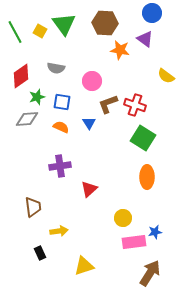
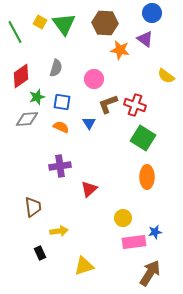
yellow square: moved 9 px up
gray semicircle: rotated 84 degrees counterclockwise
pink circle: moved 2 px right, 2 px up
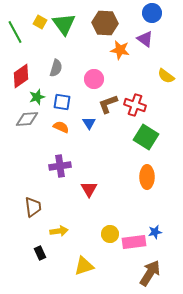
green square: moved 3 px right, 1 px up
red triangle: rotated 18 degrees counterclockwise
yellow circle: moved 13 px left, 16 px down
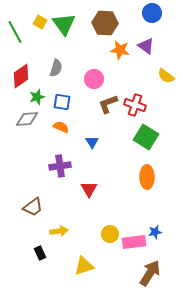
purple triangle: moved 1 px right, 7 px down
blue triangle: moved 3 px right, 19 px down
brown trapezoid: rotated 60 degrees clockwise
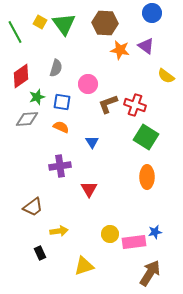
pink circle: moved 6 px left, 5 px down
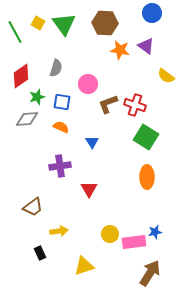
yellow square: moved 2 px left, 1 px down
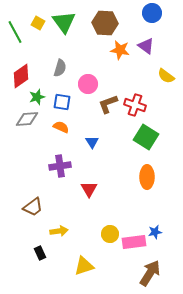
green triangle: moved 2 px up
gray semicircle: moved 4 px right
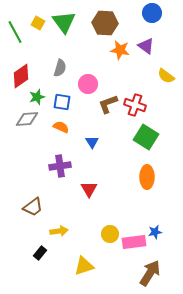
black rectangle: rotated 64 degrees clockwise
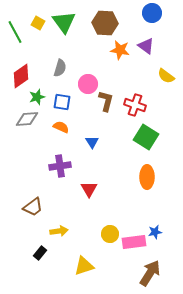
brown L-shape: moved 2 px left, 3 px up; rotated 125 degrees clockwise
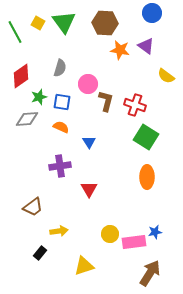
green star: moved 2 px right
blue triangle: moved 3 px left
